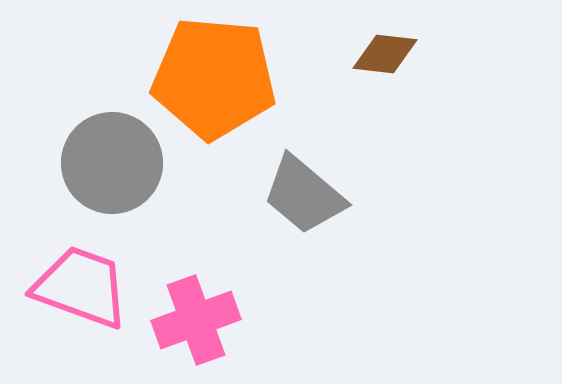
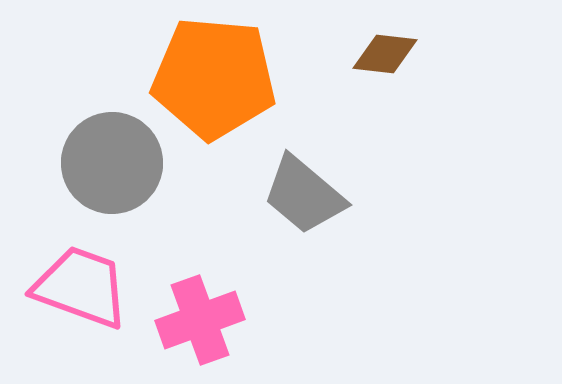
pink cross: moved 4 px right
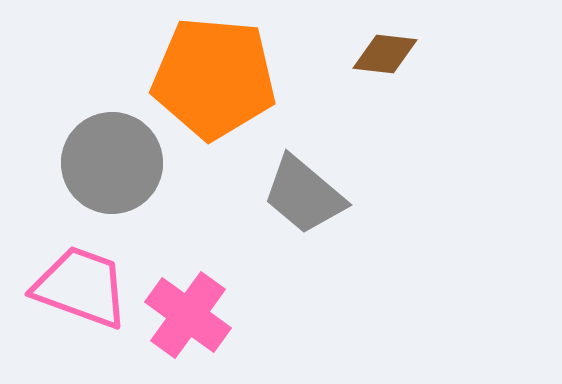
pink cross: moved 12 px left, 5 px up; rotated 34 degrees counterclockwise
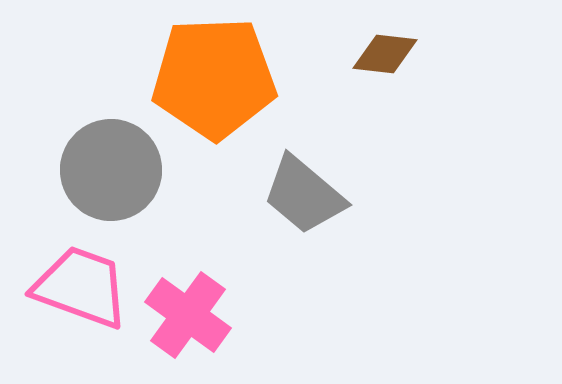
orange pentagon: rotated 7 degrees counterclockwise
gray circle: moved 1 px left, 7 px down
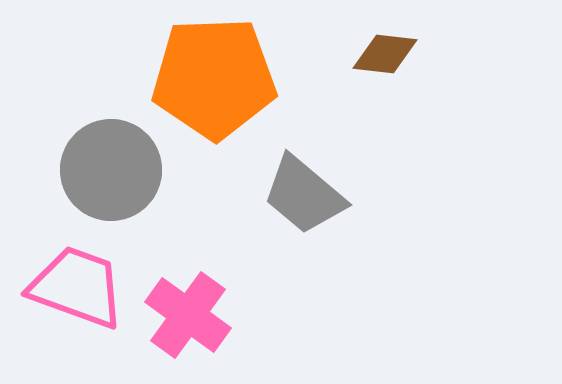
pink trapezoid: moved 4 px left
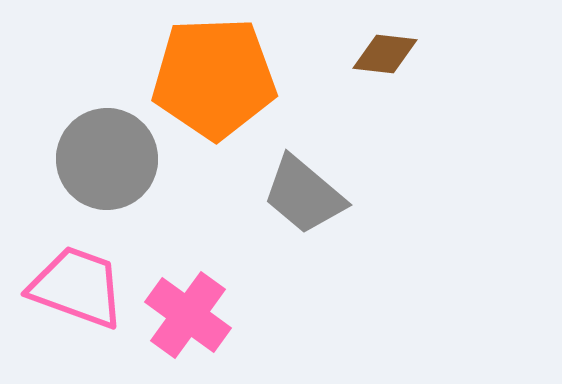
gray circle: moved 4 px left, 11 px up
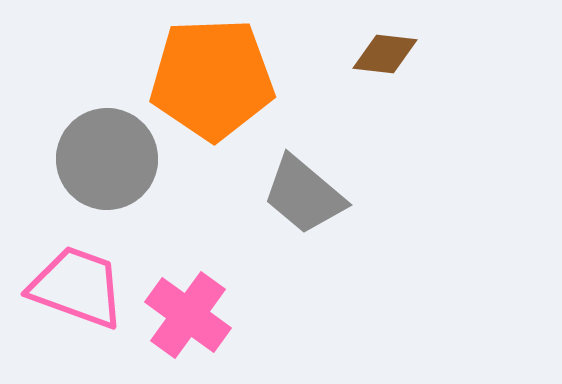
orange pentagon: moved 2 px left, 1 px down
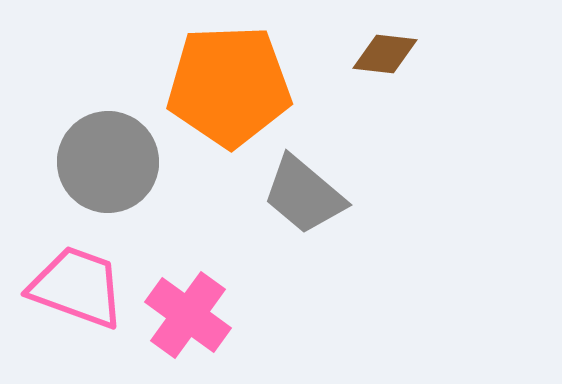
orange pentagon: moved 17 px right, 7 px down
gray circle: moved 1 px right, 3 px down
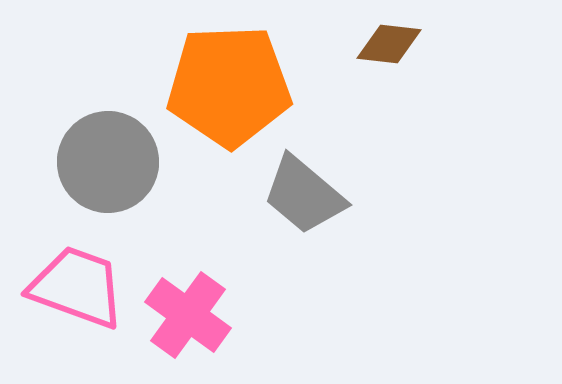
brown diamond: moved 4 px right, 10 px up
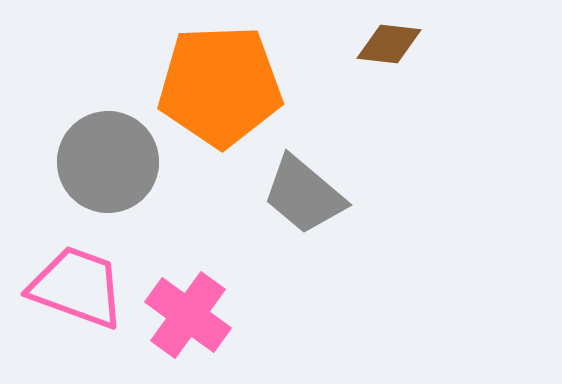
orange pentagon: moved 9 px left
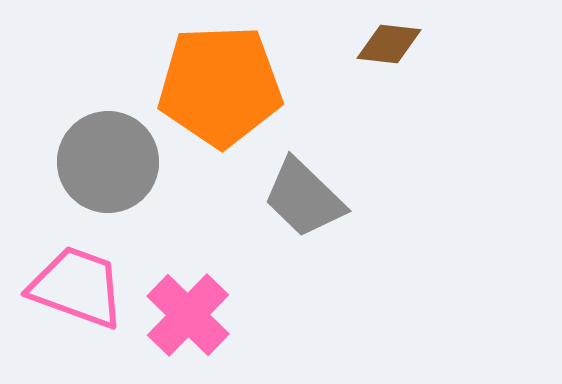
gray trapezoid: moved 3 px down; rotated 4 degrees clockwise
pink cross: rotated 8 degrees clockwise
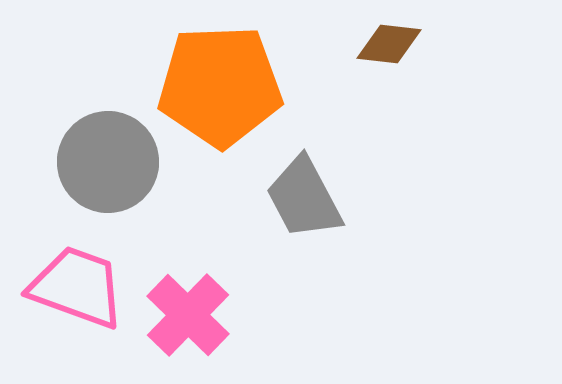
gray trapezoid: rotated 18 degrees clockwise
